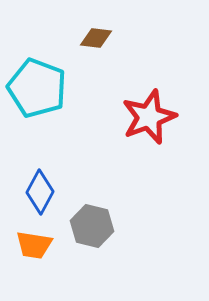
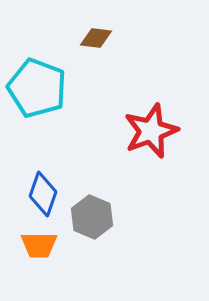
red star: moved 2 px right, 14 px down
blue diamond: moved 3 px right, 2 px down; rotated 9 degrees counterclockwise
gray hexagon: moved 9 px up; rotated 9 degrees clockwise
orange trapezoid: moved 5 px right; rotated 9 degrees counterclockwise
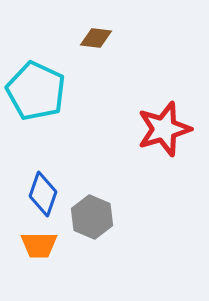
cyan pentagon: moved 1 px left, 3 px down; rotated 4 degrees clockwise
red star: moved 13 px right, 2 px up; rotated 4 degrees clockwise
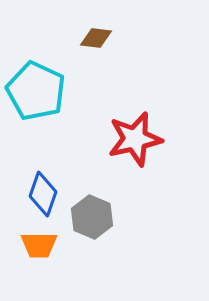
red star: moved 29 px left, 10 px down; rotated 4 degrees clockwise
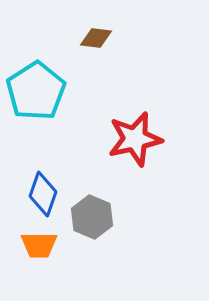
cyan pentagon: rotated 14 degrees clockwise
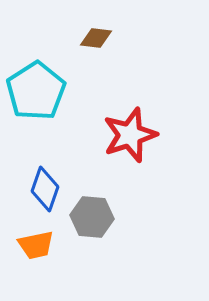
red star: moved 5 px left, 4 px up; rotated 6 degrees counterclockwise
blue diamond: moved 2 px right, 5 px up
gray hexagon: rotated 18 degrees counterclockwise
orange trapezoid: moved 3 px left; rotated 12 degrees counterclockwise
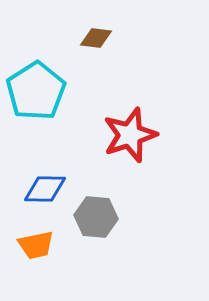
blue diamond: rotated 72 degrees clockwise
gray hexagon: moved 4 px right
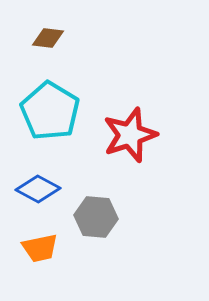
brown diamond: moved 48 px left
cyan pentagon: moved 14 px right, 20 px down; rotated 8 degrees counterclockwise
blue diamond: moved 7 px left; rotated 27 degrees clockwise
orange trapezoid: moved 4 px right, 3 px down
